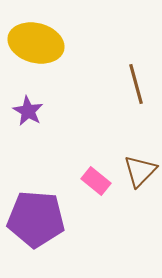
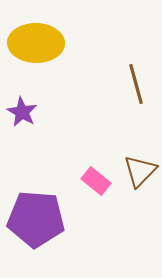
yellow ellipse: rotated 14 degrees counterclockwise
purple star: moved 6 px left, 1 px down
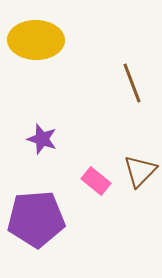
yellow ellipse: moved 3 px up
brown line: moved 4 px left, 1 px up; rotated 6 degrees counterclockwise
purple star: moved 20 px right, 27 px down; rotated 12 degrees counterclockwise
purple pentagon: rotated 8 degrees counterclockwise
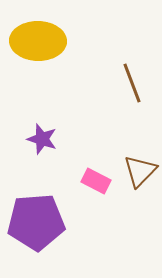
yellow ellipse: moved 2 px right, 1 px down
pink rectangle: rotated 12 degrees counterclockwise
purple pentagon: moved 3 px down
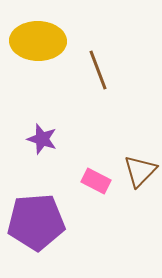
brown line: moved 34 px left, 13 px up
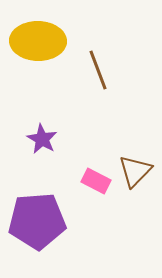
purple star: rotated 12 degrees clockwise
brown triangle: moved 5 px left
purple pentagon: moved 1 px right, 1 px up
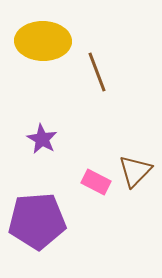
yellow ellipse: moved 5 px right
brown line: moved 1 px left, 2 px down
pink rectangle: moved 1 px down
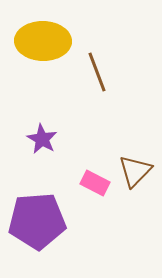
pink rectangle: moved 1 px left, 1 px down
